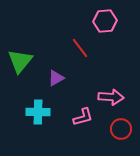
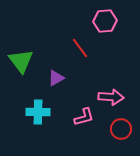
green triangle: moved 1 px right; rotated 16 degrees counterclockwise
pink L-shape: moved 1 px right
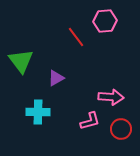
red line: moved 4 px left, 11 px up
pink L-shape: moved 6 px right, 4 px down
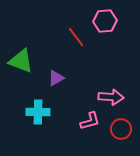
green triangle: rotated 32 degrees counterclockwise
